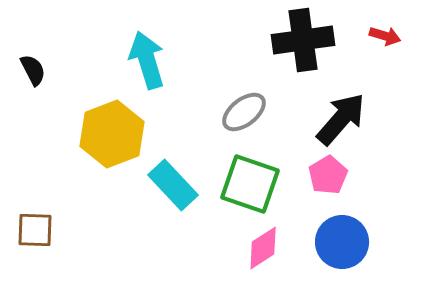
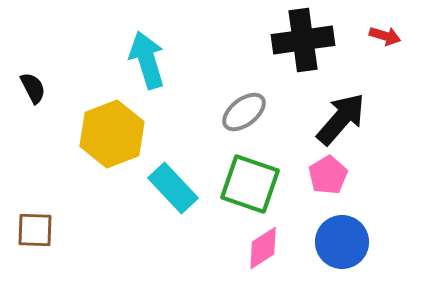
black semicircle: moved 18 px down
cyan rectangle: moved 3 px down
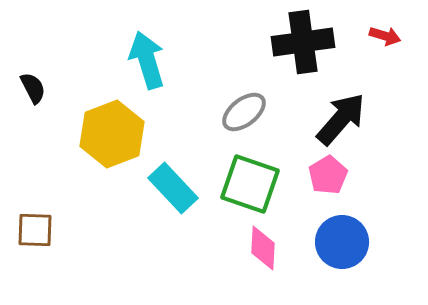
black cross: moved 2 px down
pink diamond: rotated 54 degrees counterclockwise
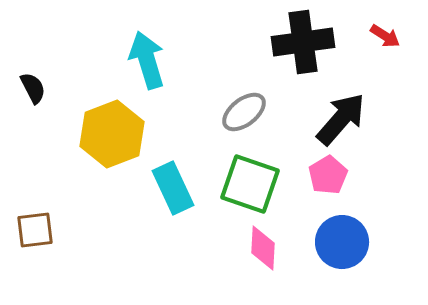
red arrow: rotated 16 degrees clockwise
cyan rectangle: rotated 18 degrees clockwise
brown square: rotated 9 degrees counterclockwise
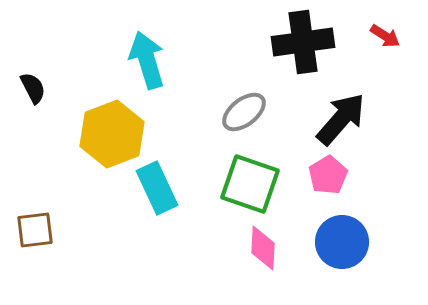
cyan rectangle: moved 16 px left
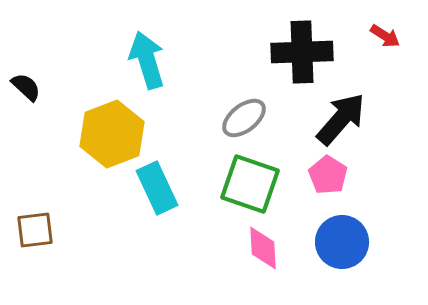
black cross: moved 1 px left, 10 px down; rotated 6 degrees clockwise
black semicircle: moved 7 px left, 1 px up; rotated 20 degrees counterclockwise
gray ellipse: moved 6 px down
pink pentagon: rotated 9 degrees counterclockwise
pink diamond: rotated 6 degrees counterclockwise
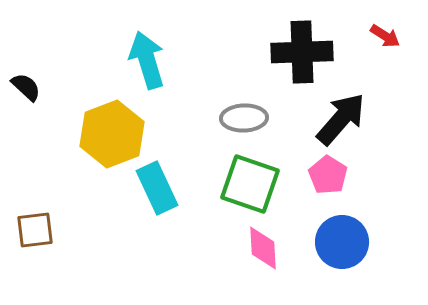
gray ellipse: rotated 36 degrees clockwise
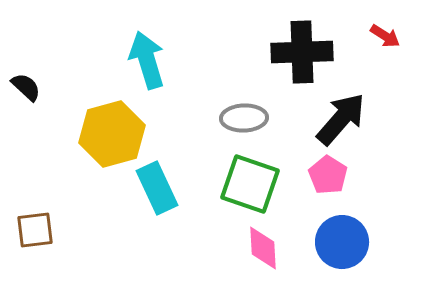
yellow hexagon: rotated 6 degrees clockwise
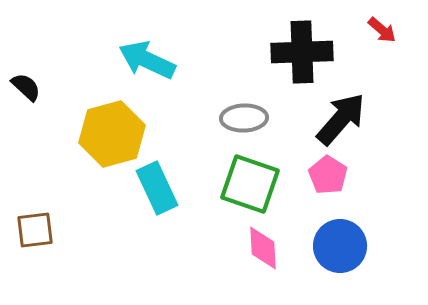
red arrow: moved 3 px left, 6 px up; rotated 8 degrees clockwise
cyan arrow: rotated 48 degrees counterclockwise
blue circle: moved 2 px left, 4 px down
